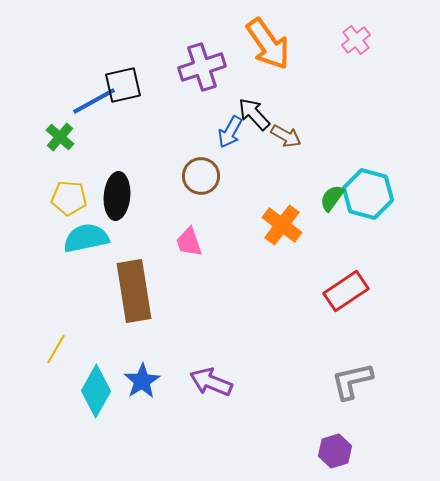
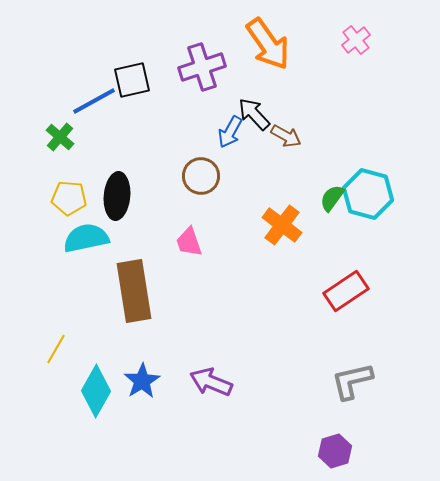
black square: moved 9 px right, 5 px up
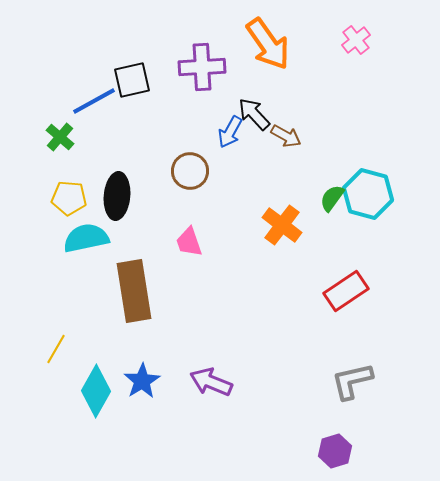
purple cross: rotated 15 degrees clockwise
brown circle: moved 11 px left, 5 px up
